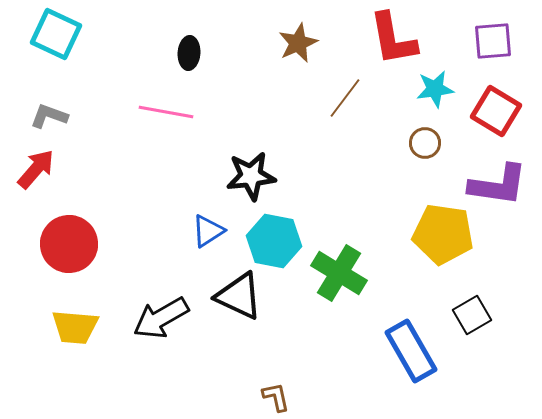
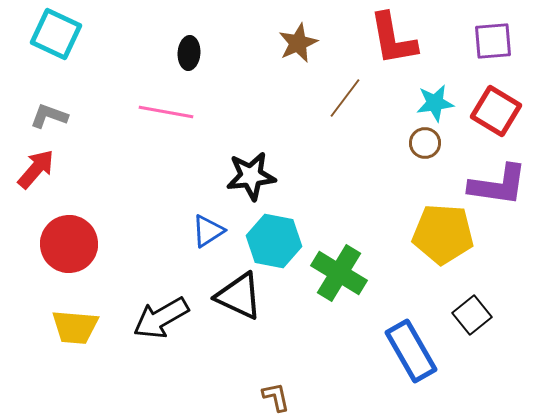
cyan star: moved 14 px down
yellow pentagon: rotated 4 degrees counterclockwise
black square: rotated 9 degrees counterclockwise
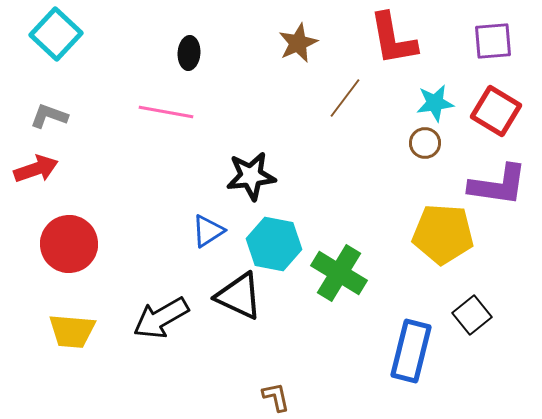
cyan square: rotated 18 degrees clockwise
red arrow: rotated 30 degrees clockwise
cyan hexagon: moved 3 px down
yellow trapezoid: moved 3 px left, 4 px down
blue rectangle: rotated 44 degrees clockwise
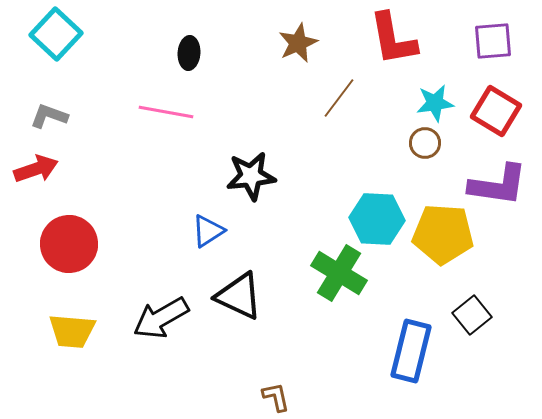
brown line: moved 6 px left
cyan hexagon: moved 103 px right, 25 px up; rotated 8 degrees counterclockwise
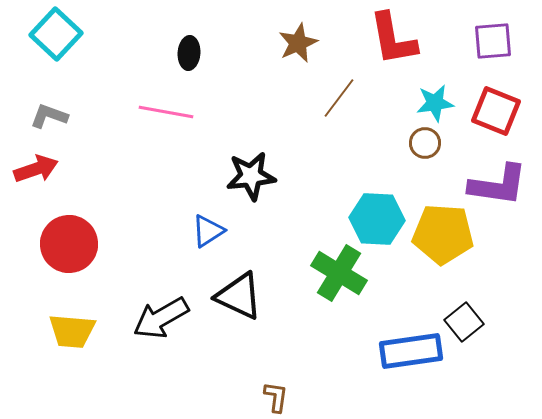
red square: rotated 9 degrees counterclockwise
black square: moved 8 px left, 7 px down
blue rectangle: rotated 68 degrees clockwise
brown L-shape: rotated 20 degrees clockwise
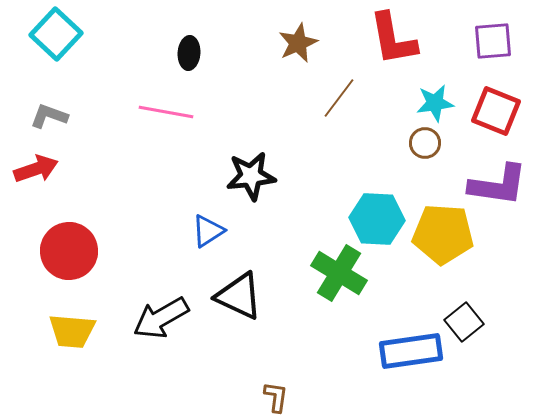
red circle: moved 7 px down
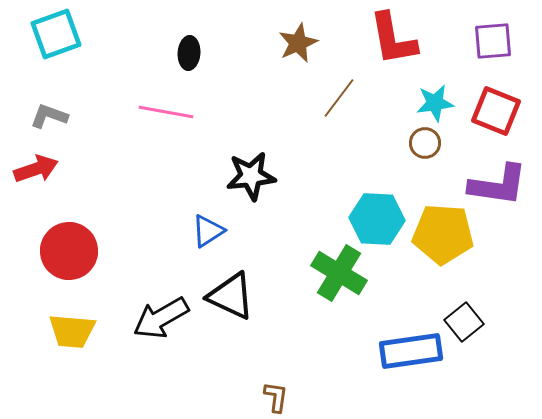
cyan square: rotated 27 degrees clockwise
black triangle: moved 8 px left
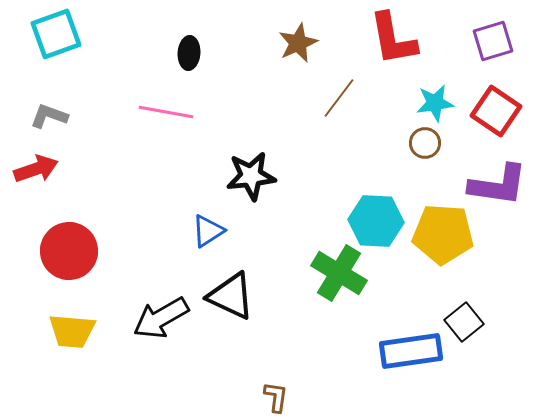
purple square: rotated 12 degrees counterclockwise
red square: rotated 12 degrees clockwise
cyan hexagon: moved 1 px left, 2 px down
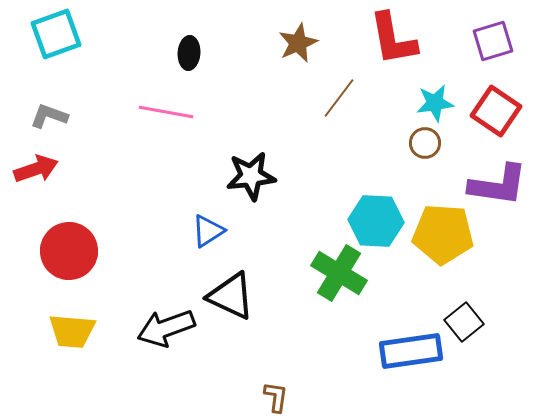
black arrow: moved 5 px right, 10 px down; rotated 10 degrees clockwise
